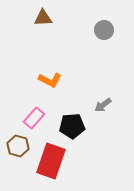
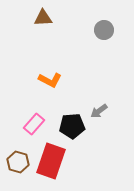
gray arrow: moved 4 px left, 6 px down
pink rectangle: moved 6 px down
brown hexagon: moved 16 px down
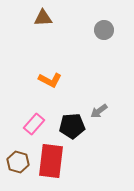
red rectangle: rotated 12 degrees counterclockwise
